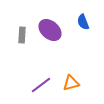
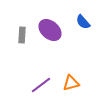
blue semicircle: rotated 21 degrees counterclockwise
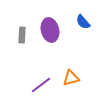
purple ellipse: rotated 35 degrees clockwise
orange triangle: moved 5 px up
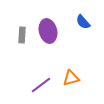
purple ellipse: moved 2 px left, 1 px down
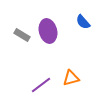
gray rectangle: rotated 63 degrees counterclockwise
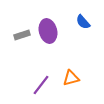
gray rectangle: rotated 49 degrees counterclockwise
purple line: rotated 15 degrees counterclockwise
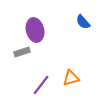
purple ellipse: moved 13 px left, 1 px up
gray rectangle: moved 17 px down
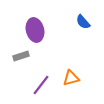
gray rectangle: moved 1 px left, 4 px down
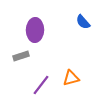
purple ellipse: rotated 15 degrees clockwise
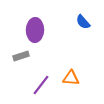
orange triangle: rotated 18 degrees clockwise
